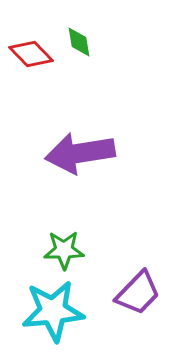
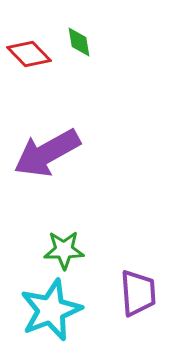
red diamond: moved 2 px left
purple arrow: moved 33 px left; rotated 20 degrees counterclockwise
purple trapezoid: rotated 48 degrees counterclockwise
cyan star: moved 2 px left, 1 px up; rotated 16 degrees counterclockwise
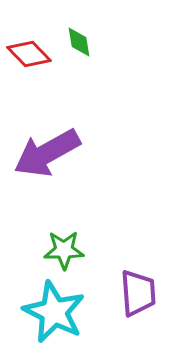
cyan star: moved 3 px right, 2 px down; rotated 24 degrees counterclockwise
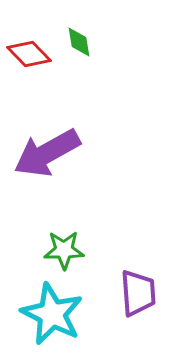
cyan star: moved 2 px left, 2 px down
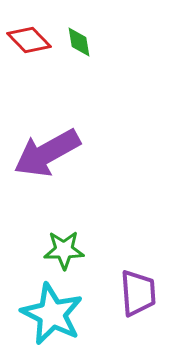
red diamond: moved 14 px up
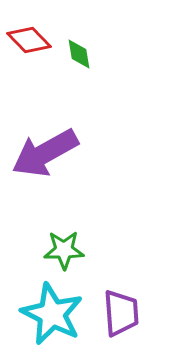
green diamond: moved 12 px down
purple arrow: moved 2 px left
purple trapezoid: moved 17 px left, 20 px down
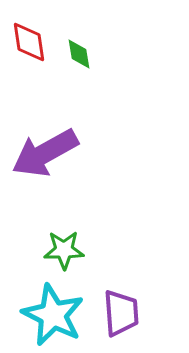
red diamond: moved 2 px down; rotated 36 degrees clockwise
cyan star: moved 1 px right, 1 px down
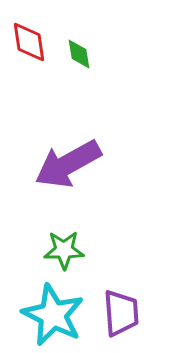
purple arrow: moved 23 px right, 11 px down
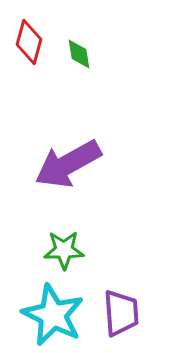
red diamond: rotated 24 degrees clockwise
